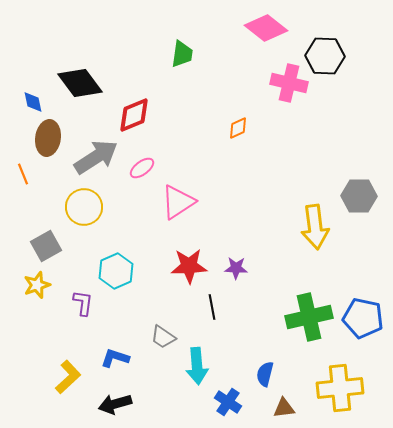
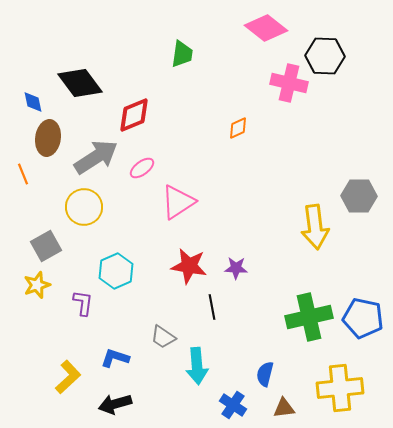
red star: rotated 12 degrees clockwise
blue cross: moved 5 px right, 3 px down
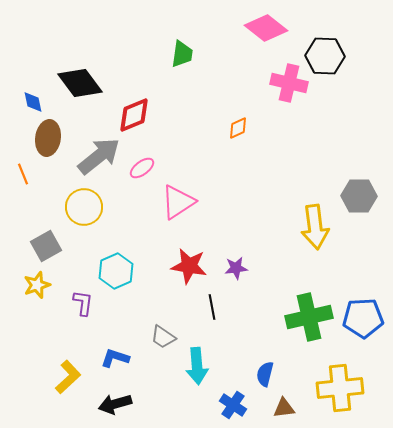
gray arrow: moved 3 px right, 1 px up; rotated 6 degrees counterclockwise
purple star: rotated 10 degrees counterclockwise
blue pentagon: rotated 15 degrees counterclockwise
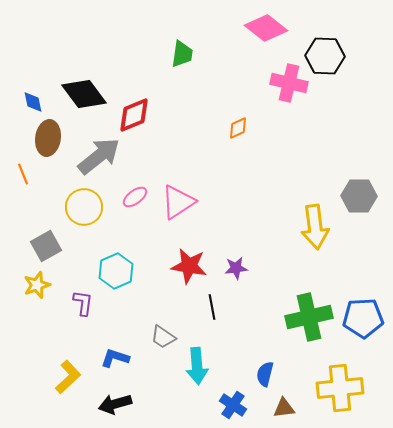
black diamond: moved 4 px right, 11 px down
pink ellipse: moved 7 px left, 29 px down
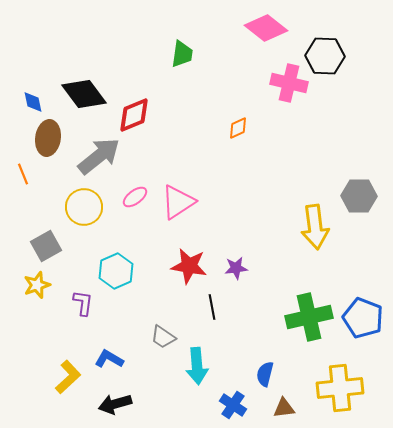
blue pentagon: rotated 24 degrees clockwise
blue L-shape: moved 6 px left, 1 px down; rotated 12 degrees clockwise
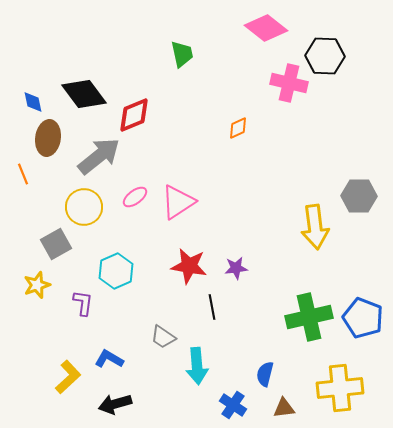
green trapezoid: rotated 20 degrees counterclockwise
gray square: moved 10 px right, 2 px up
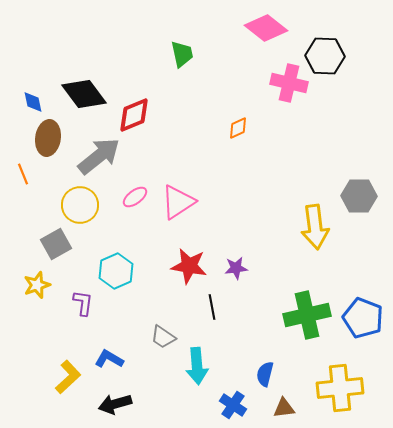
yellow circle: moved 4 px left, 2 px up
green cross: moved 2 px left, 2 px up
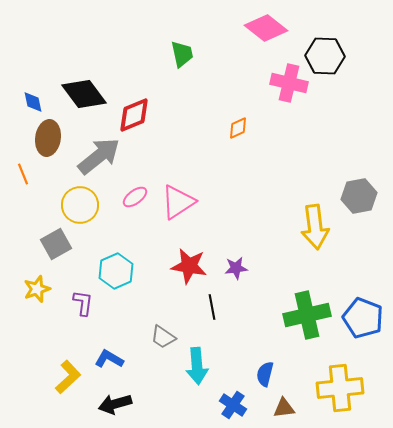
gray hexagon: rotated 12 degrees counterclockwise
yellow star: moved 4 px down
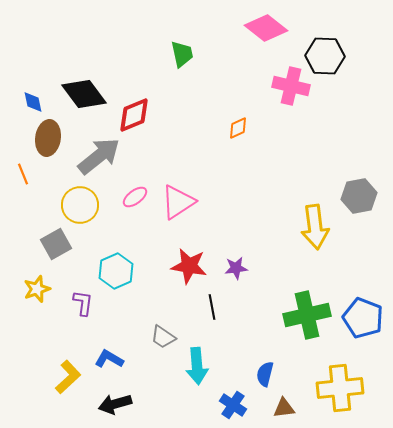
pink cross: moved 2 px right, 3 px down
